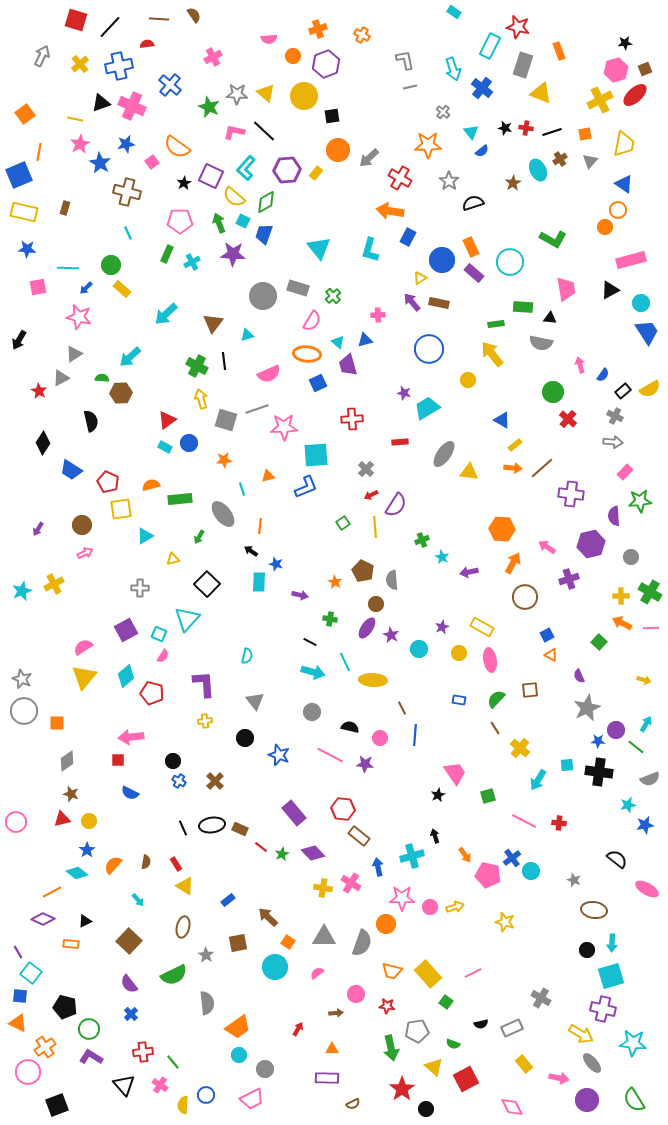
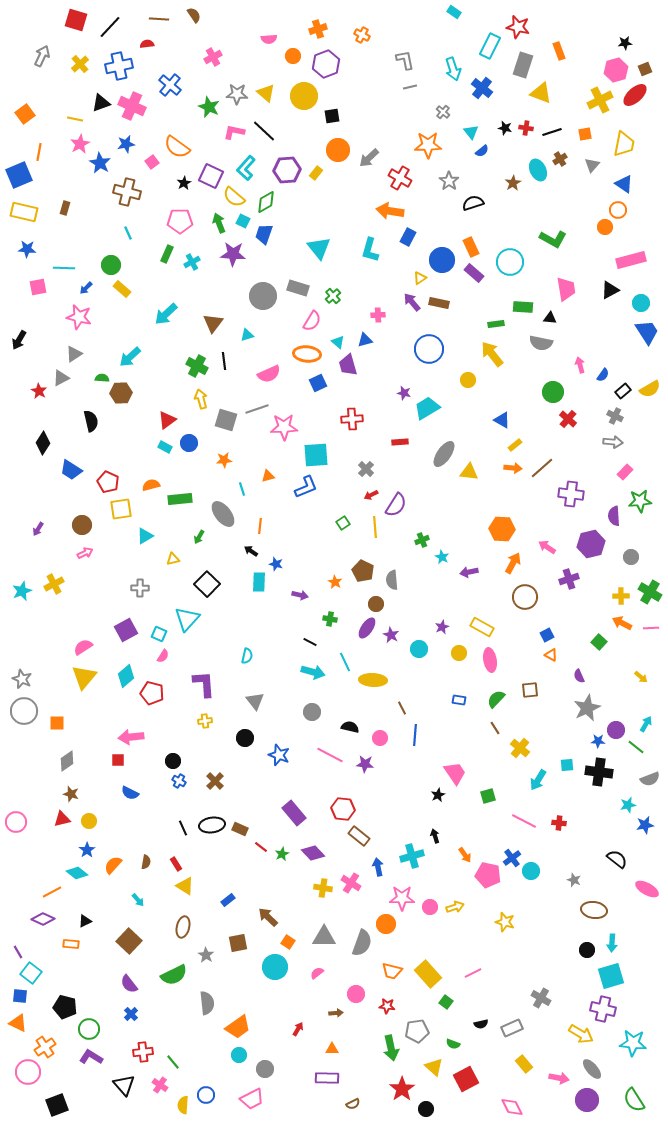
gray triangle at (590, 161): moved 2 px right, 4 px down
cyan line at (68, 268): moved 4 px left
yellow arrow at (644, 680): moved 3 px left, 3 px up; rotated 24 degrees clockwise
gray ellipse at (592, 1063): moved 6 px down
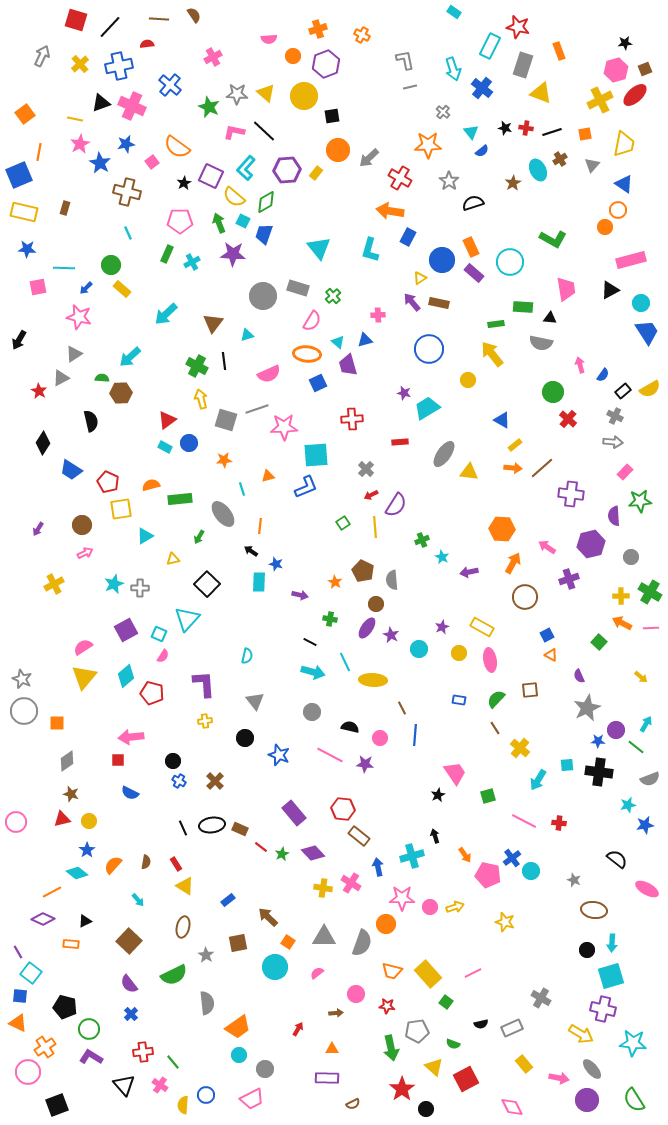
cyan star at (22, 591): moved 92 px right, 7 px up
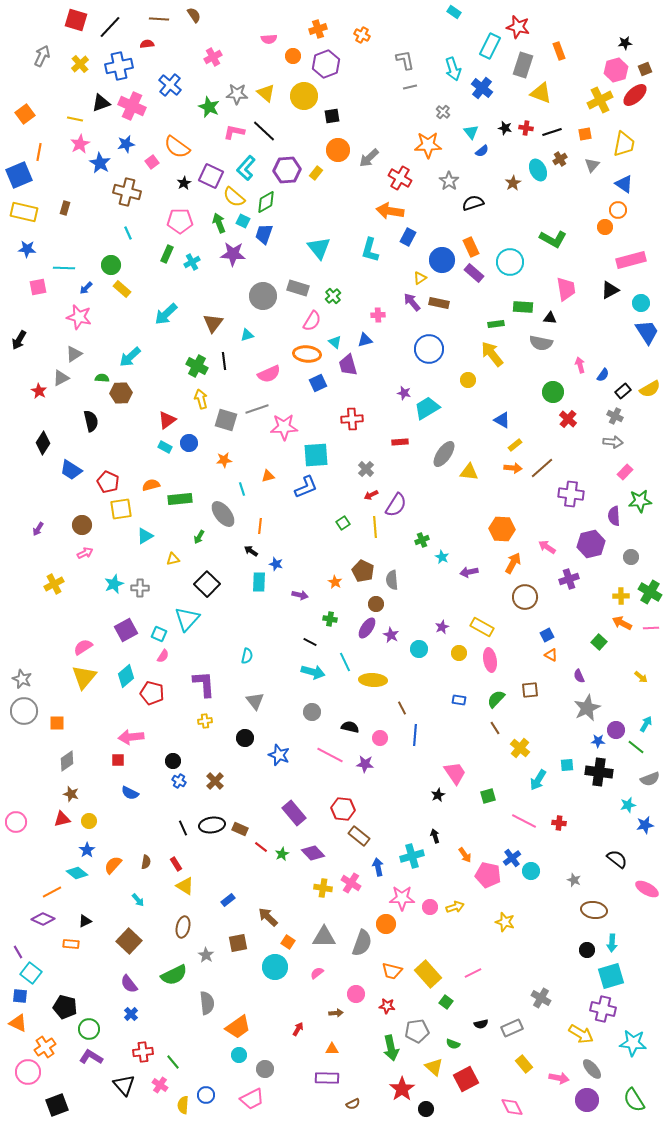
cyan triangle at (338, 342): moved 3 px left
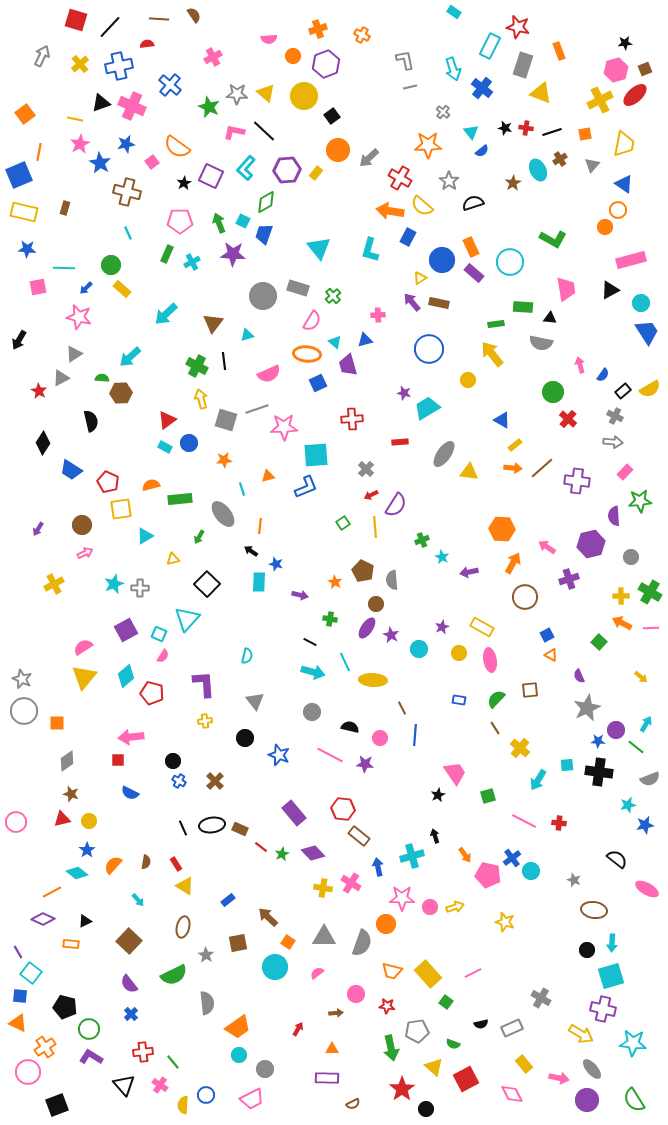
black square at (332, 116): rotated 28 degrees counterclockwise
yellow semicircle at (234, 197): moved 188 px right, 9 px down
purple cross at (571, 494): moved 6 px right, 13 px up
pink diamond at (512, 1107): moved 13 px up
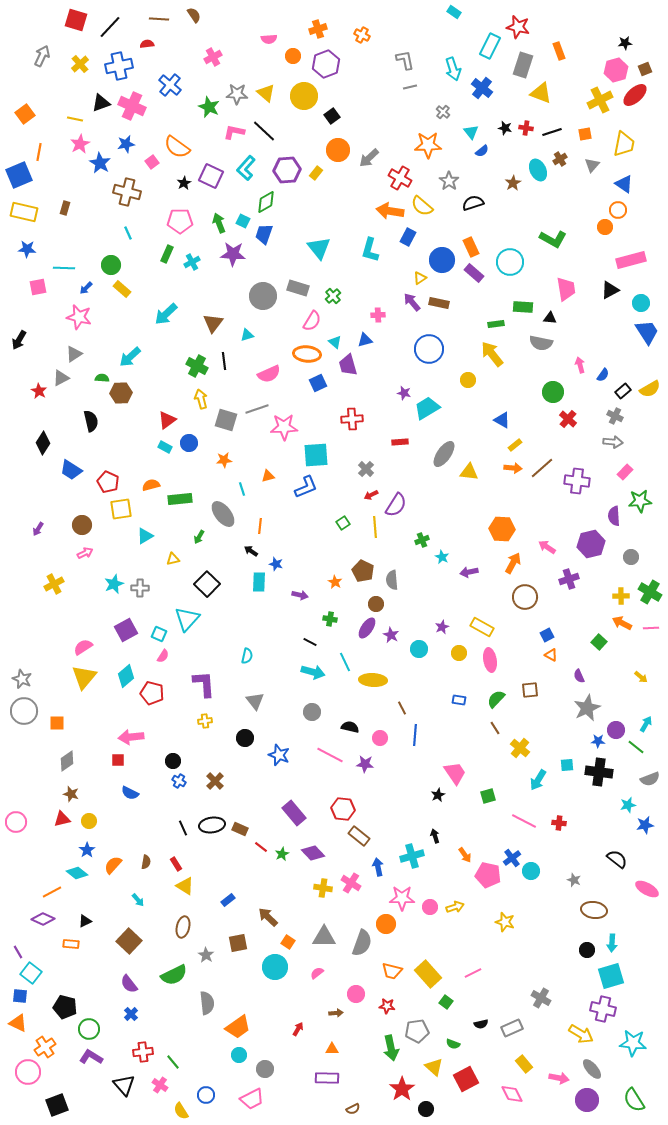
brown semicircle at (353, 1104): moved 5 px down
yellow semicircle at (183, 1105): moved 2 px left, 6 px down; rotated 36 degrees counterclockwise
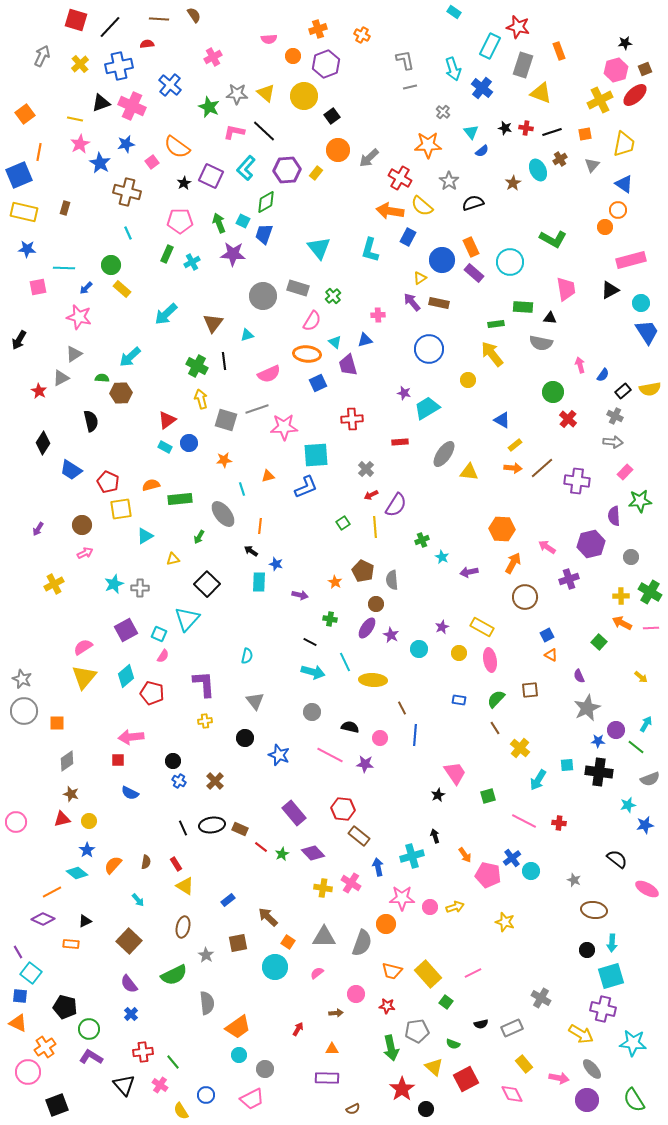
yellow semicircle at (650, 389): rotated 20 degrees clockwise
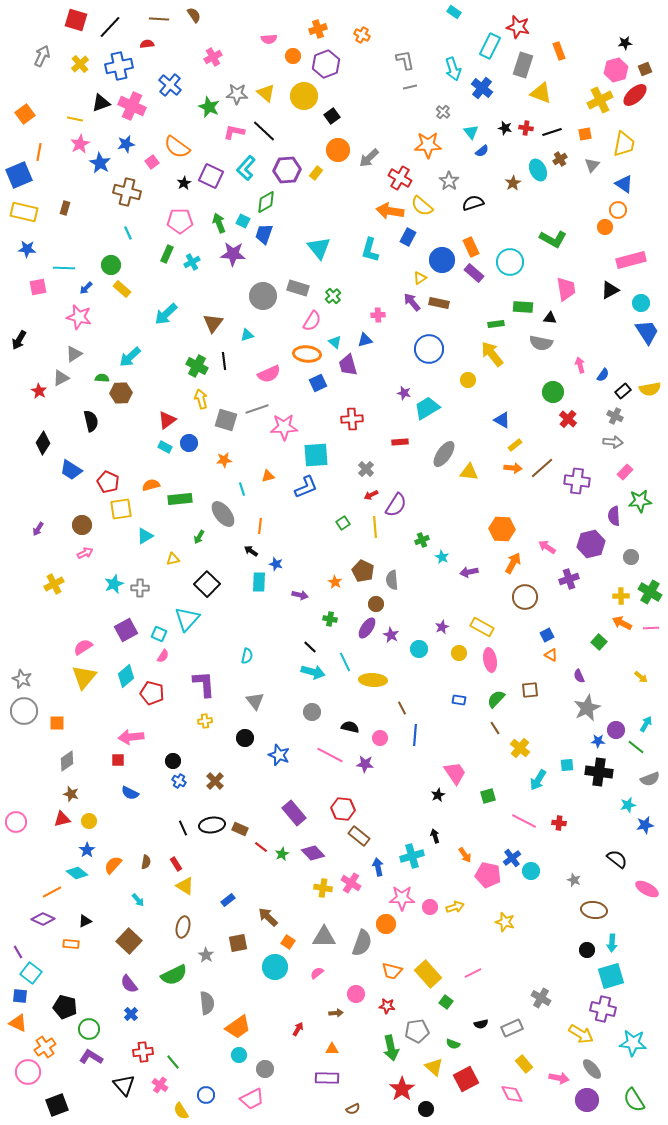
black line at (310, 642): moved 5 px down; rotated 16 degrees clockwise
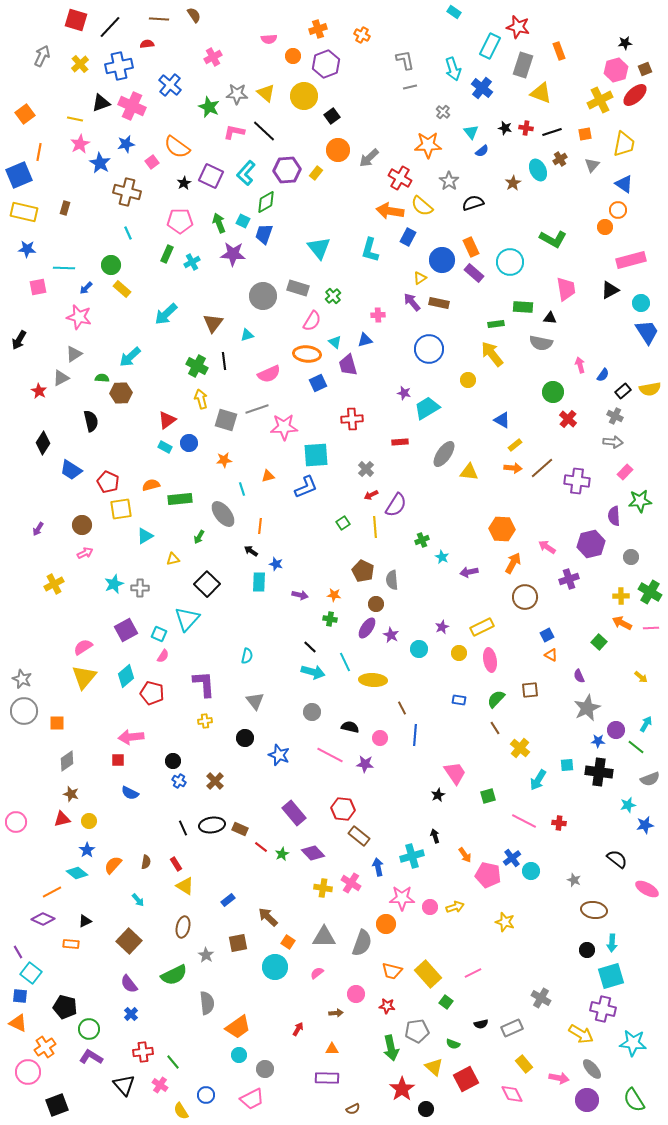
cyan L-shape at (246, 168): moved 5 px down
orange star at (335, 582): moved 1 px left, 13 px down; rotated 24 degrees counterclockwise
yellow rectangle at (482, 627): rotated 55 degrees counterclockwise
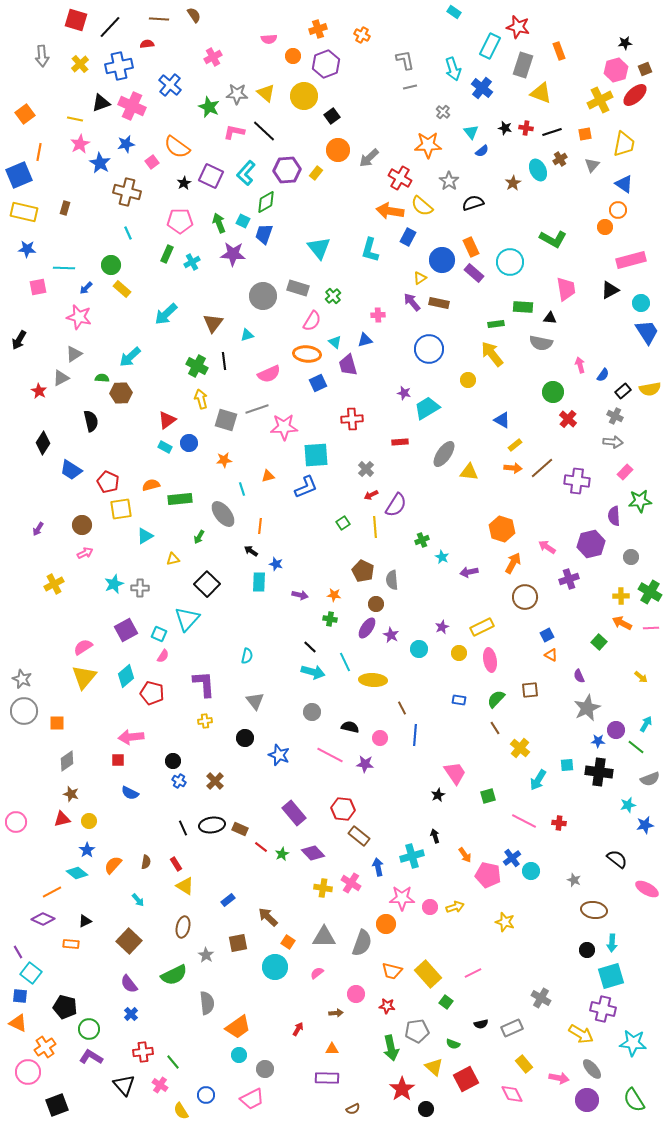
gray arrow at (42, 56): rotated 150 degrees clockwise
orange hexagon at (502, 529): rotated 15 degrees clockwise
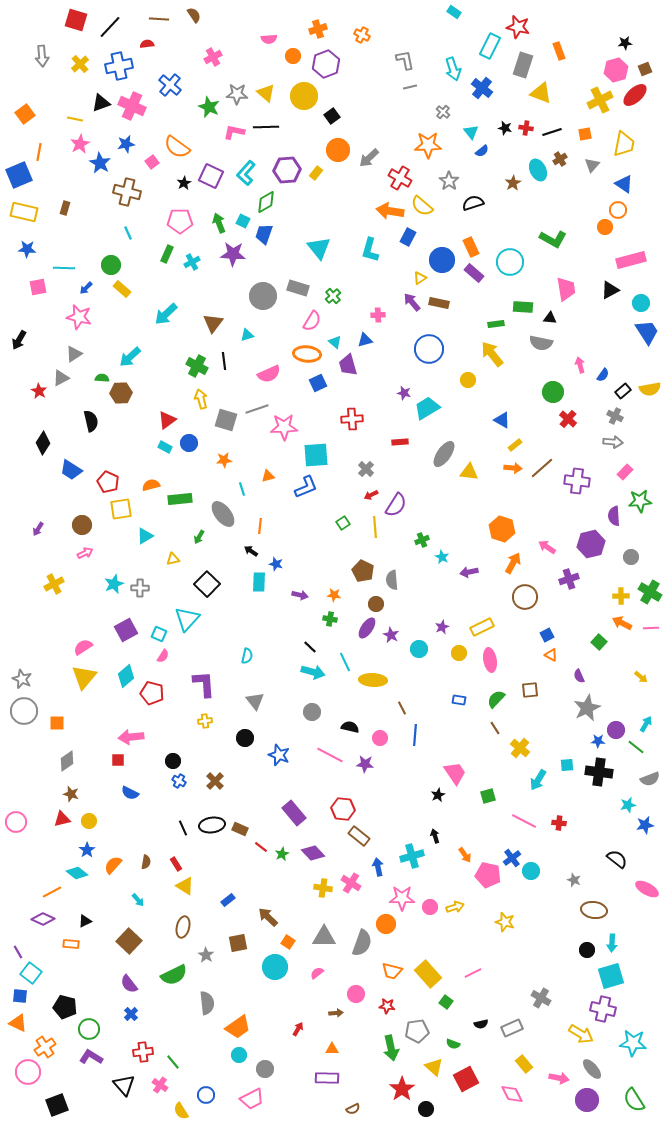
black line at (264, 131): moved 2 px right, 4 px up; rotated 45 degrees counterclockwise
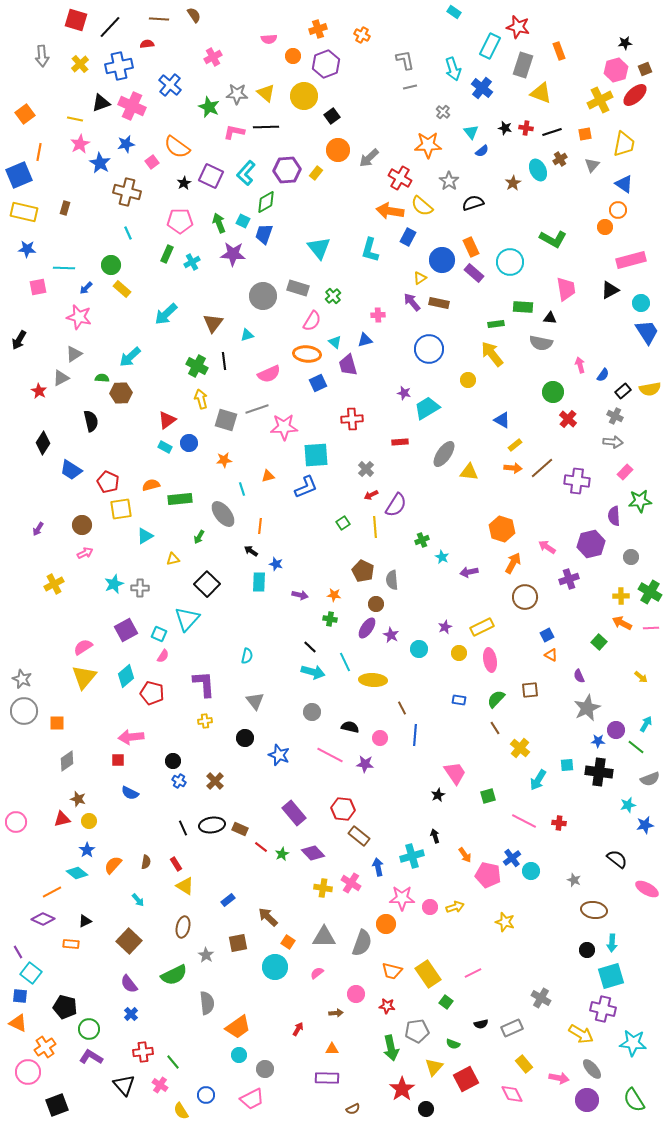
purple star at (442, 627): moved 3 px right
brown star at (71, 794): moved 7 px right, 5 px down
yellow rectangle at (428, 974): rotated 8 degrees clockwise
yellow triangle at (434, 1067): rotated 30 degrees clockwise
